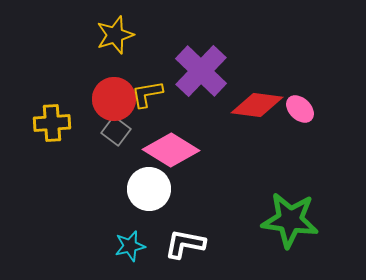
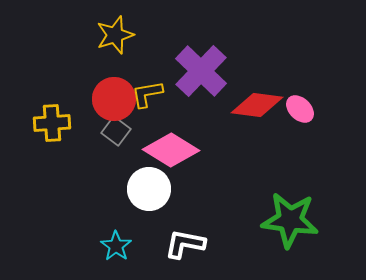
cyan star: moved 14 px left; rotated 24 degrees counterclockwise
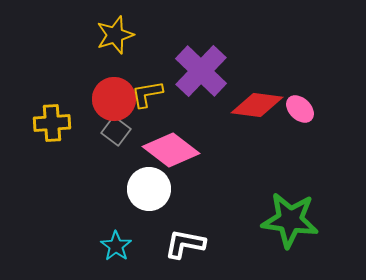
pink diamond: rotated 6 degrees clockwise
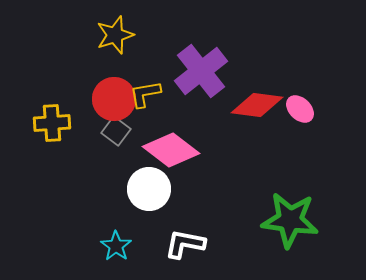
purple cross: rotated 8 degrees clockwise
yellow L-shape: moved 2 px left
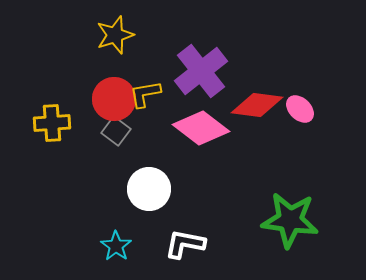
pink diamond: moved 30 px right, 22 px up
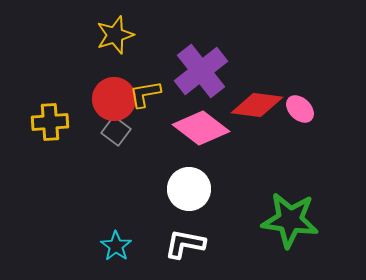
yellow cross: moved 2 px left, 1 px up
white circle: moved 40 px right
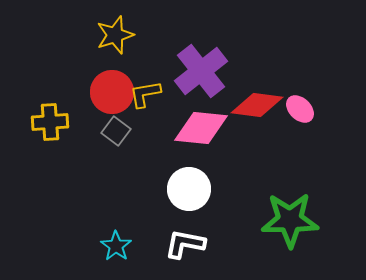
red circle: moved 2 px left, 7 px up
pink diamond: rotated 32 degrees counterclockwise
green star: rotated 8 degrees counterclockwise
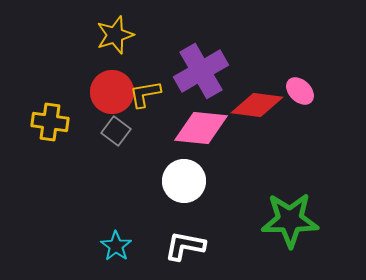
purple cross: rotated 8 degrees clockwise
pink ellipse: moved 18 px up
yellow cross: rotated 12 degrees clockwise
white circle: moved 5 px left, 8 px up
white L-shape: moved 2 px down
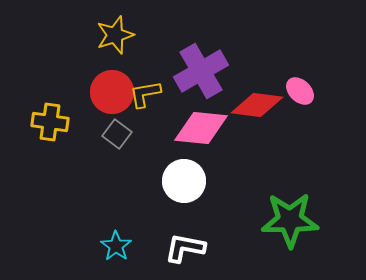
gray square: moved 1 px right, 3 px down
white L-shape: moved 2 px down
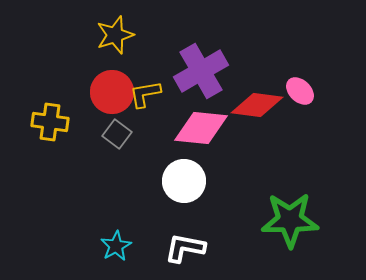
cyan star: rotated 8 degrees clockwise
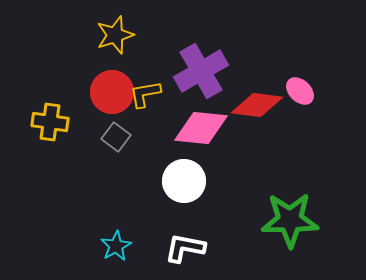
gray square: moved 1 px left, 3 px down
